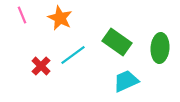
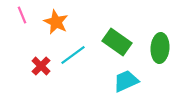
orange star: moved 4 px left, 4 px down
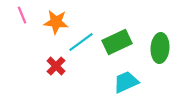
orange star: rotated 20 degrees counterclockwise
green rectangle: rotated 60 degrees counterclockwise
cyan line: moved 8 px right, 13 px up
red cross: moved 15 px right
cyan trapezoid: moved 1 px down
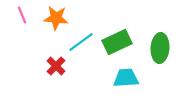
orange star: moved 4 px up
cyan trapezoid: moved 4 px up; rotated 20 degrees clockwise
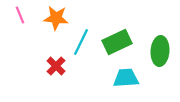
pink line: moved 2 px left
cyan line: rotated 28 degrees counterclockwise
green ellipse: moved 3 px down
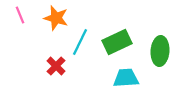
orange star: rotated 10 degrees clockwise
cyan line: moved 1 px left
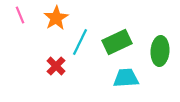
orange star: rotated 25 degrees clockwise
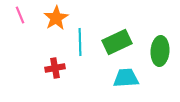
cyan line: rotated 28 degrees counterclockwise
red cross: moved 1 px left, 2 px down; rotated 36 degrees clockwise
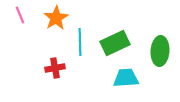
green rectangle: moved 2 px left, 1 px down
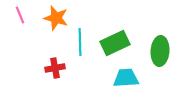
orange star: rotated 25 degrees counterclockwise
